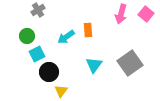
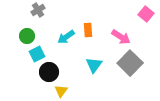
pink arrow: moved 23 px down; rotated 72 degrees counterclockwise
gray square: rotated 10 degrees counterclockwise
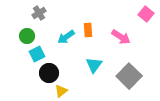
gray cross: moved 1 px right, 3 px down
gray square: moved 1 px left, 13 px down
black circle: moved 1 px down
yellow triangle: rotated 16 degrees clockwise
